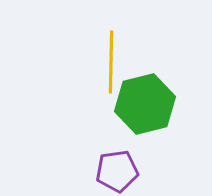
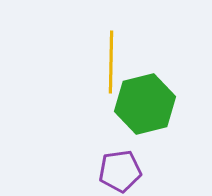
purple pentagon: moved 3 px right
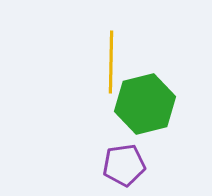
purple pentagon: moved 4 px right, 6 px up
